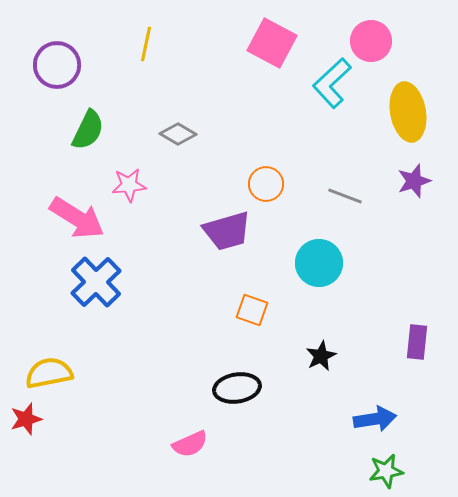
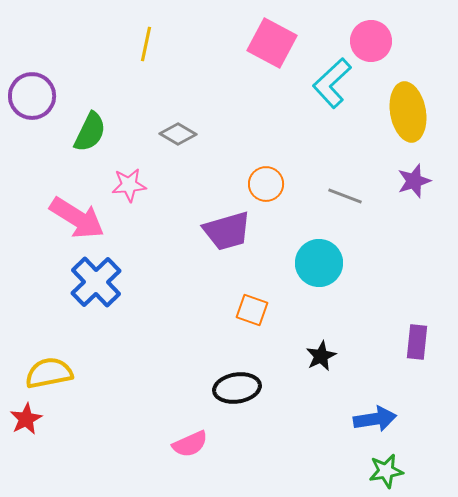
purple circle: moved 25 px left, 31 px down
green semicircle: moved 2 px right, 2 px down
red star: rotated 12 degrees counterclockwise
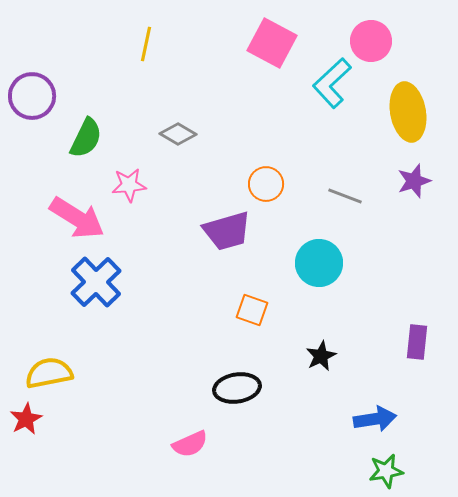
green semicircle: moved 4 px left, 6 px down
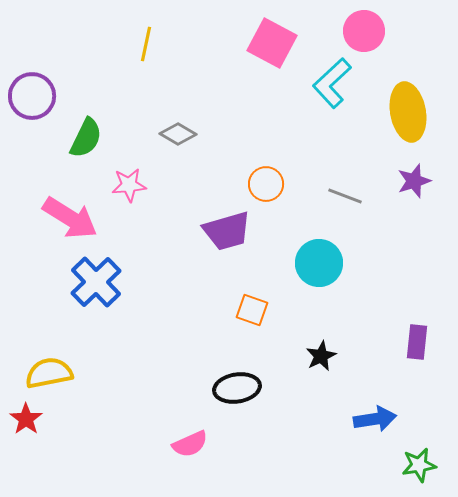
pink circle: moved 7 px left, 10 px up
pink arrow: moved 7 px left
red star: rotated 8 degrees counterclockwise
green star: moved 33 px right, 6 px up
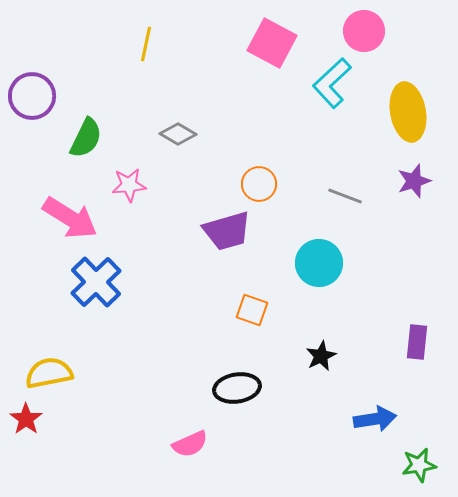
orange circle: moved 7 px left
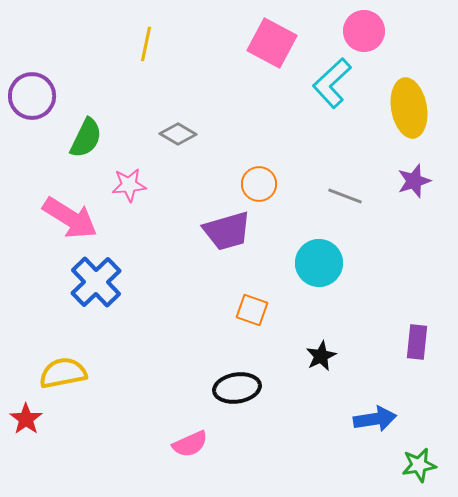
yellow ellipse: moved 1 px right, 4 px up
yellow semicircle: moved 14 px right
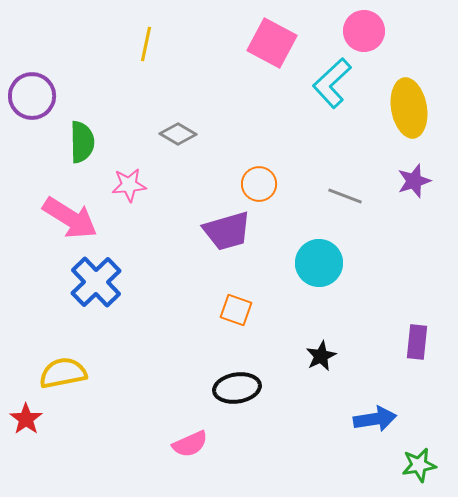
green semicircle: moved 4 px left, 4 px down; rotated 27 degrees counterclockwise
orange square: moved 16 px left
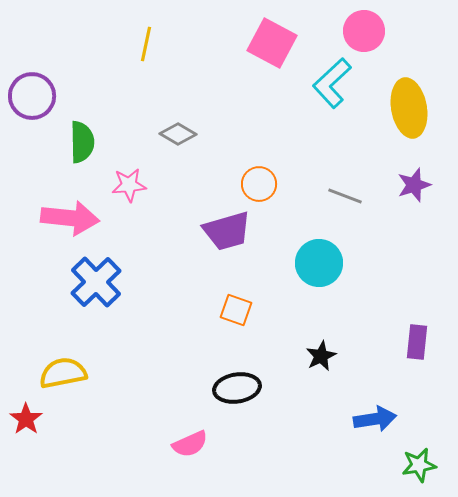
purple star: moved 4 px down
pink arrow: rotated 26 degrees counterclockwise
